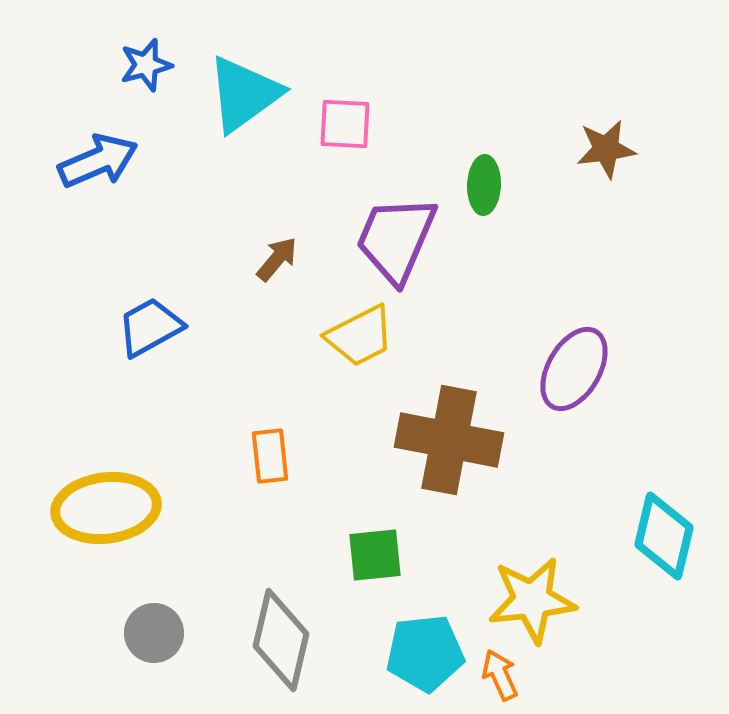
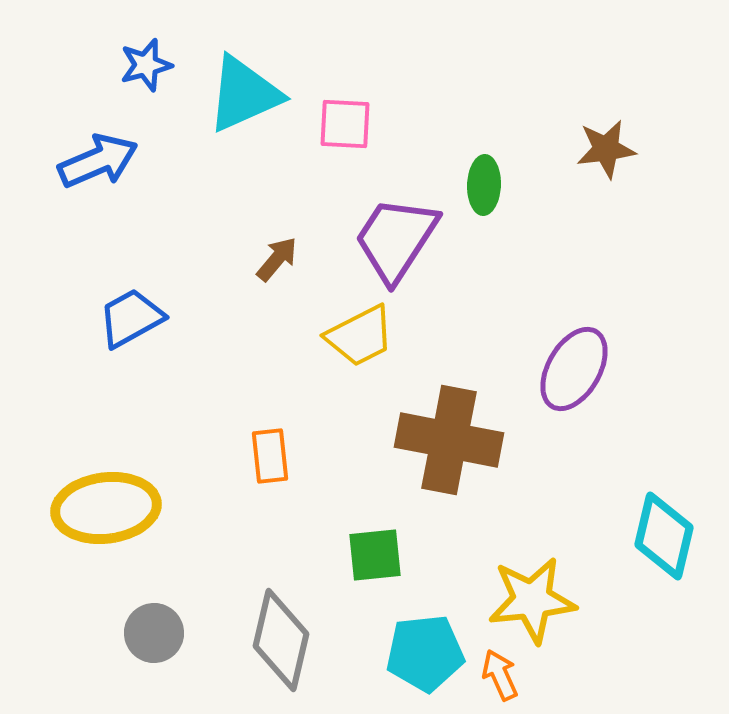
cyan triangle: rotated 12 degrees clockwise
purple trapezoid: rotated 10 degrees clockwise
blue trapezoid: moved 19 px left, 9 px up
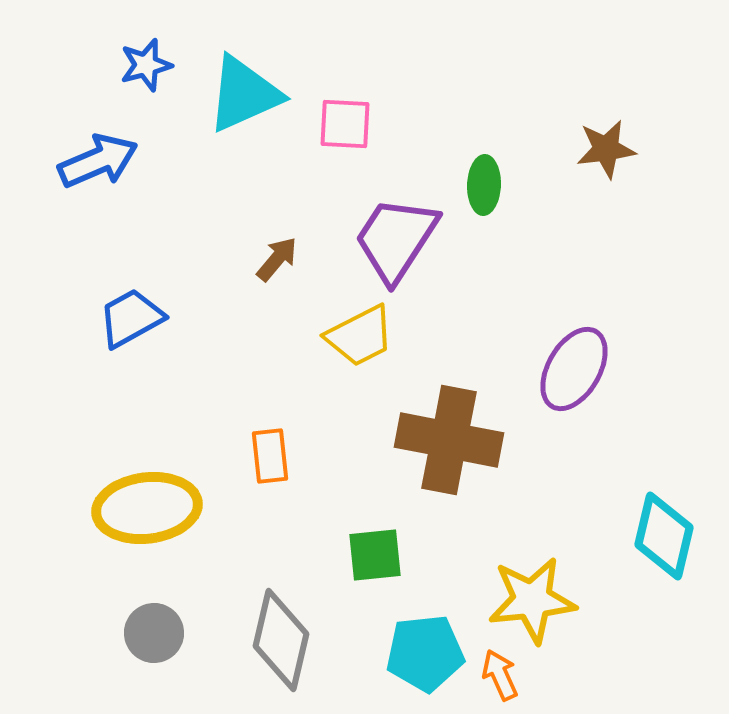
yellow ellipse: moved 41 px right
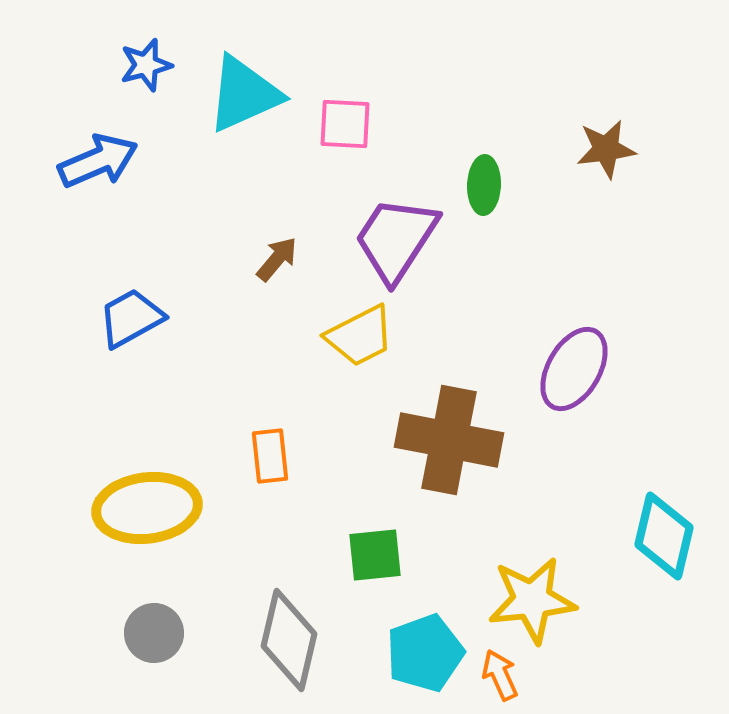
gray diamond: moved 8 px right
cyan pentagon: rotated 14 degrees counterclockwise
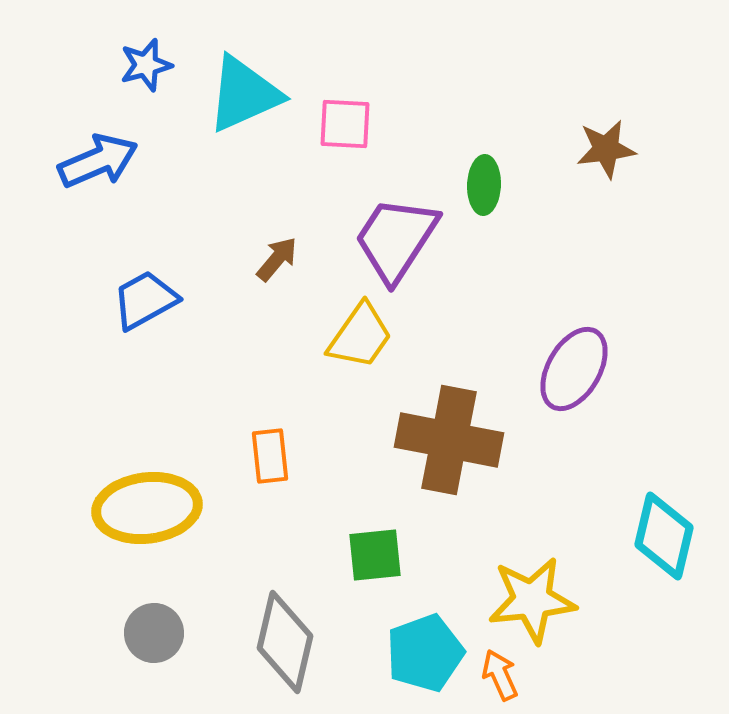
blue trapezoid: moved 14 px right, 18 px up
yellow trapezoid: rotated 28 degrees counterclockwise
gray diamond: moved 4 px left, 2 px down
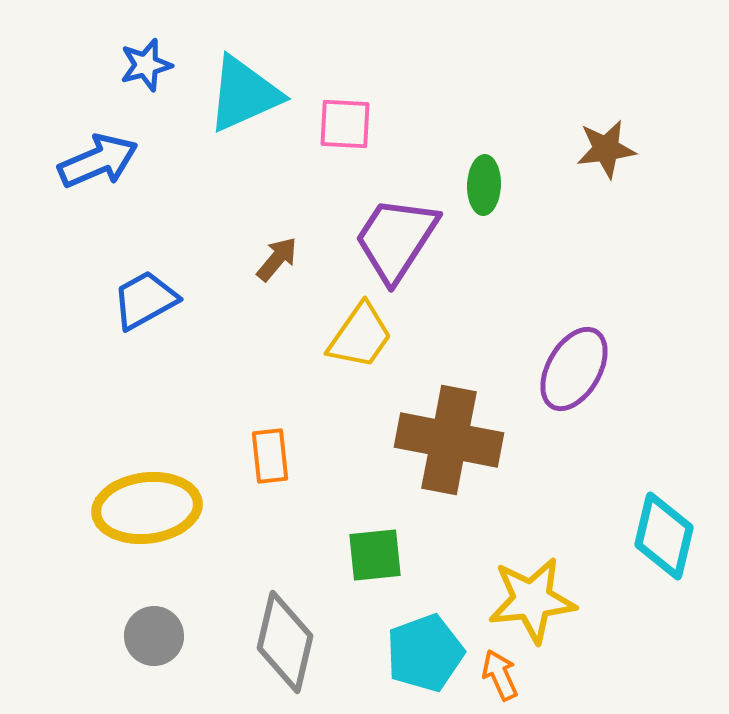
gray circle: moved 3 px down
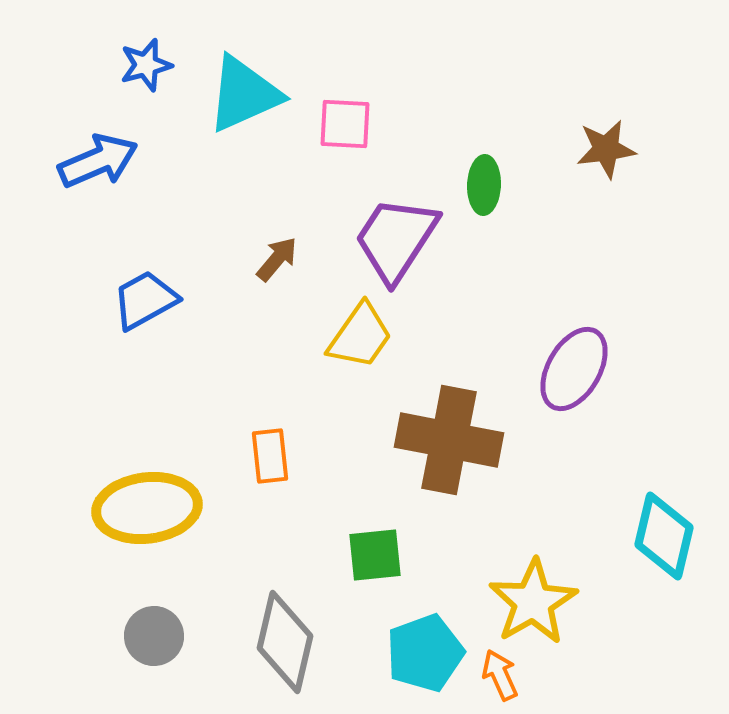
yellow star: moved 1 px right, 2 px down; rotated 24 degrees counterclockwise
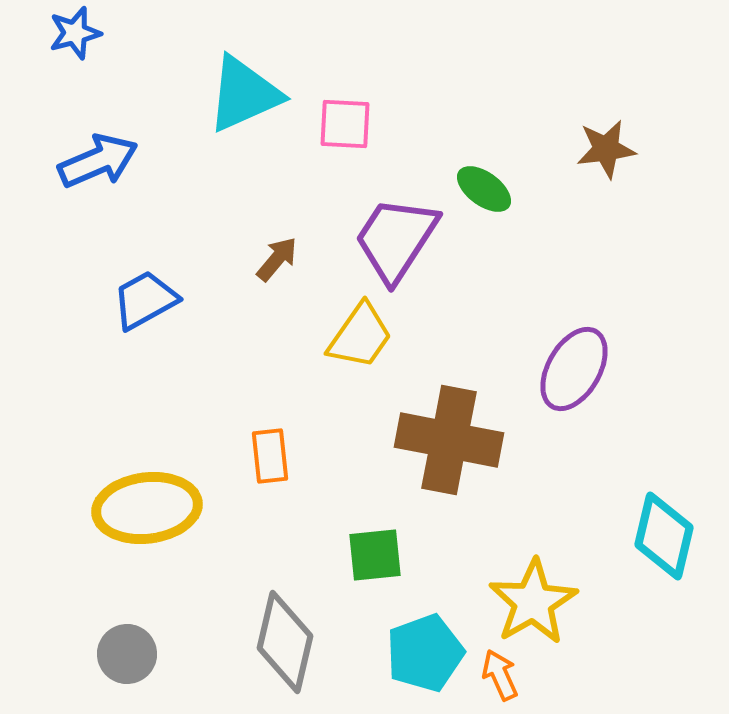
blue star: moved 71 px left, 32 px up
green ellipse: moved 4 px down; rotated 56 degrees counterclockwise
gray circle: moved 27 px left, 18 px down
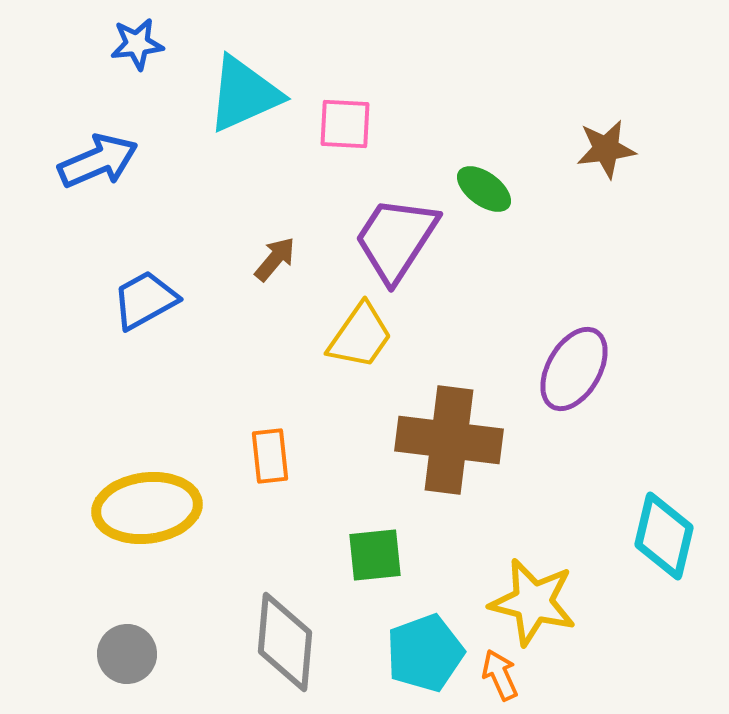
blue star: moved 62 px right, 11 px down; rotated 8 degrees clockwise
brown arrow: moved 2 px left
brown cross: rotated 4 degrees counterclockwise
yellow star: rotated 28 degrees counterclockwise
gray diamond: rotated 8 degrees counterclockwise
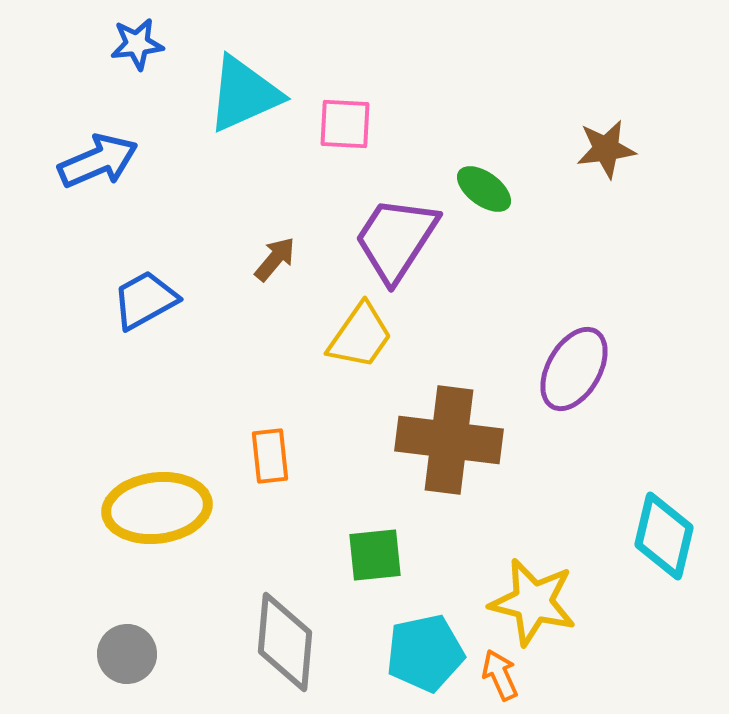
yellow ellipse: moved 10 px right
cyan pentagon: rotated 8 degrees clockwise
